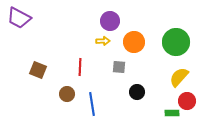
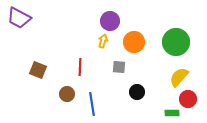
yellow arrow: rotated 72 degrees counterclockwise
red circle: moved 1 px right, 2 px up
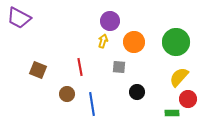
red line: rotated 12 degrees counterclockwise
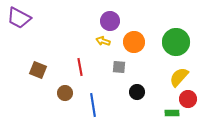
yellow arrow: rotated 88 degrees counterclockwise
brown circle: moved 2 px left, 1 px up
blue line: moved 1 px right, 1 px down
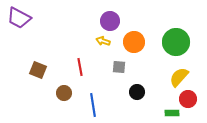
brown circle: moved 1 px left
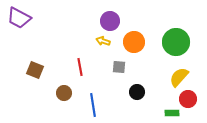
brown square: moved 3 px left
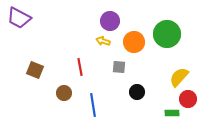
green circle: moved 9 px left, 8 px up
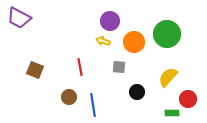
yellow semicircle: moved 11 px left
brown circle: moved 5 px right, 4 px down
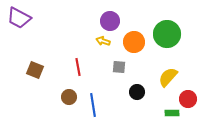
red line: moved 2 px left
